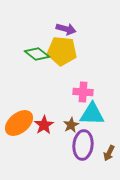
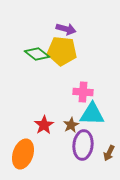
orange ellipse: moved 4 px right, 31 px down; rotated 32 degrees counterclockwise
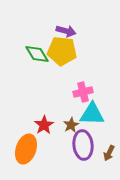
purple arrow: moved 2 px down
green diamond: rotated 20 degrees clockwise
pink cross: rotated 18 degrees counterclockwise
purple ellipse: rotated 12 degrees counterclockwise
orange ellipse: moved 3 px right, 5 px up
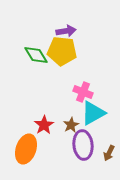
purple arrow: rotated 24 degrees counterclockwise
green diamond: moved 1 px left, 1 px down
pink cross: rotated 36 degrees clockwise
cyan triangle: moved 1 px right, 1 px up; rotated 32 degrees counterclockwise
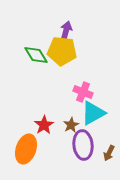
purple arrow: rotated 66 degrees counterclockwise
